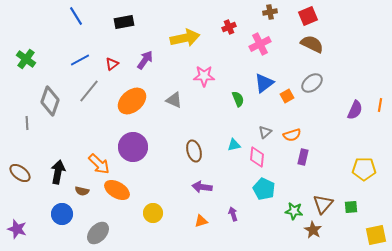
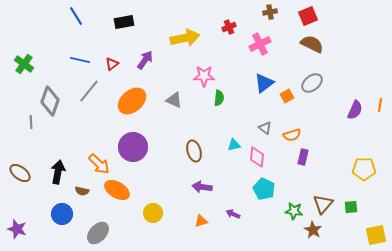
green cross at (26, 59): moved 2 px left, 5 px down
blue line at (80, 60): rotated 42 degrees clockwise
green semicircle at (238, 99): moved 19 px left, 1 px up; rotated 28 degrees clockwise
gray line at (27, 123): moved 4 px right, 1 px up
gray triangle at (265, 132): moved 4 px up; rotated 40 degrees counterclockwise
purple arrow at (233, 214): rotated 48 degrees counterclockwise
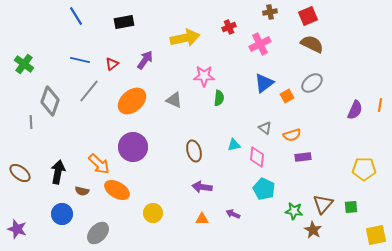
purple rectangle at (303, 157): rotated 70 degrees clockwise
orange triangle at (201, 221): moved 1 px right, 2 px up; rotated 16 degrees clockwise
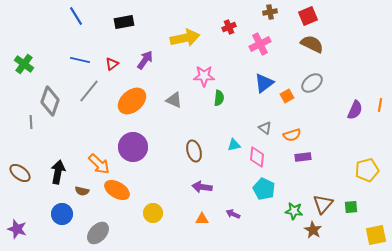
yellow pentagon at (364, 169): moved 3 px right, 1 px down; rotated 15 degrees counterclockwise
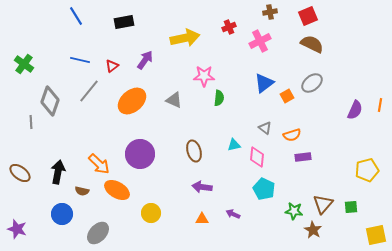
pink cross at (260, 44): moved 3 px up
red triangle at (112, 64): moved 2 px down
purple circle at (133, 147): moved 7 px right, 7 px down
yellow circle at (153, 213): moved 2 px left
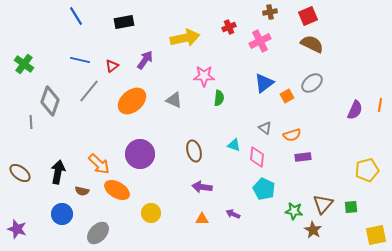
cyan triangle at (234, 145): rotated 32 degrees clockwise
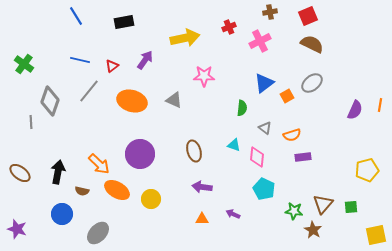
green semicircle at (219, 98): moved 23 px right, 10 px down
orange ellipse at (132, 101): rotated 56 degrees clockwise
yellow circle at (151, 213): moved 14 px up
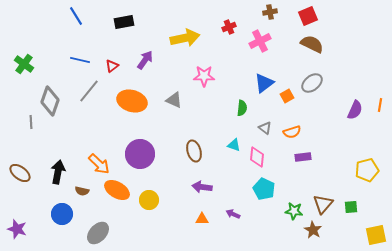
orange semicircle at (292, 135): moved 3 px up
yellow circle at (151, 199): moved 2 px left, 1 px down
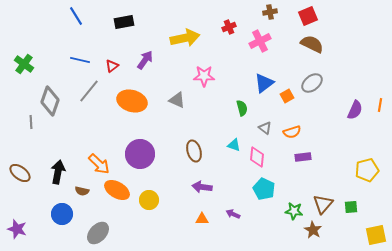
gray triangle at (174, 100): moved 3 px right
green semicircle at (242, 108): rotated 21 degrees counterclockwise
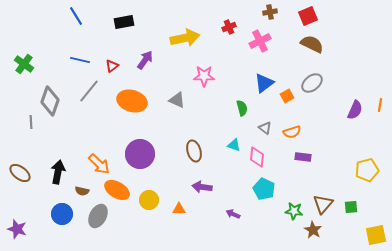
purple rectangle at (303, 157): rotated 14 degrees clockwise
orange triangle at (202, 219): moved 23 px left, 10 px up
gray ellipse at (98, 233): moved 17 px up; rotated 15 degrees counterclockwise
